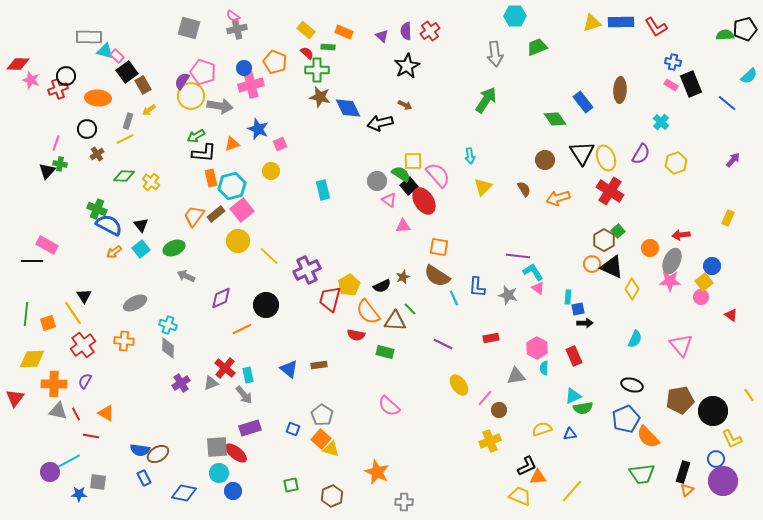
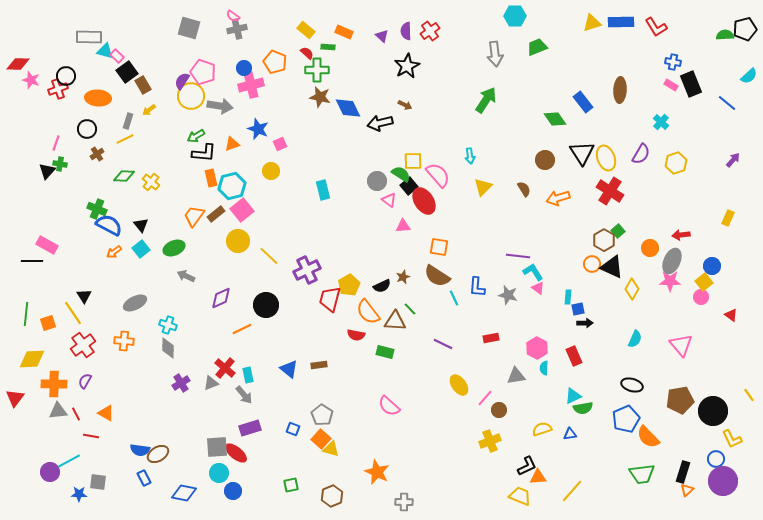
gray triangle at (58, 411): rotated 18 degrees counterclockwise
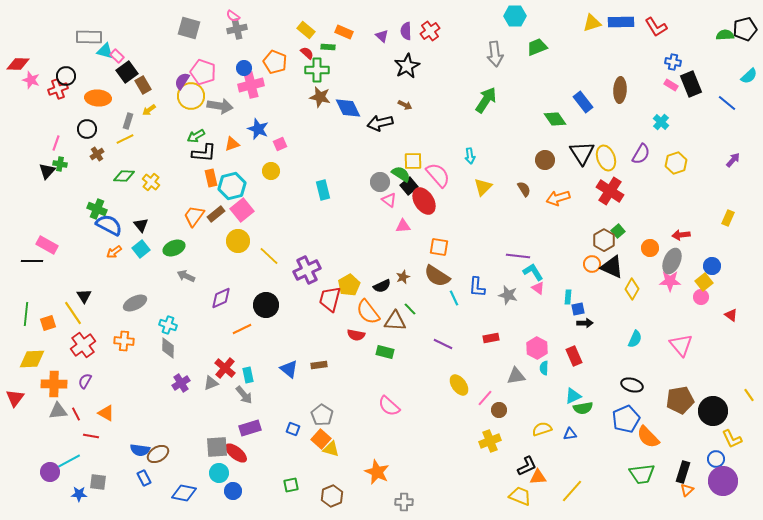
gray circle at (377, 181): moved 3 px right, 1 px down
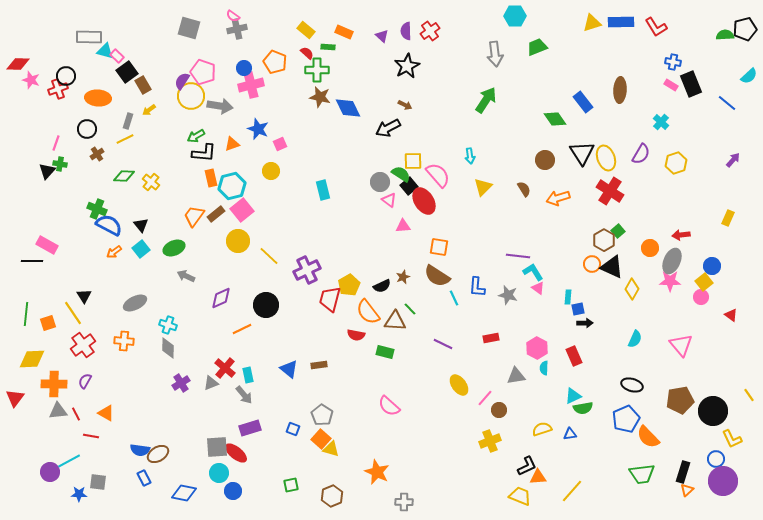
black arrow at (380, 123): moved 8 px right, 5 px down; rotated 15 degrees counterclockwise
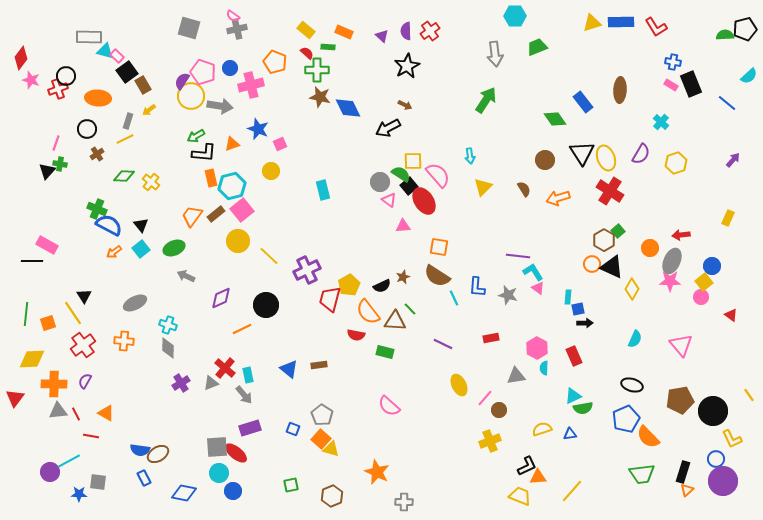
red diamond at (18, 64): moved 3 px right, 6 px up; rotated 55 degrees counterclockwise
blue circle at (244, 68): moved 14 px left
orange trapezoid at (194, 216): moved 2 px left
yellow ellipse at (459, 385): rotated 10 degrees clockwise
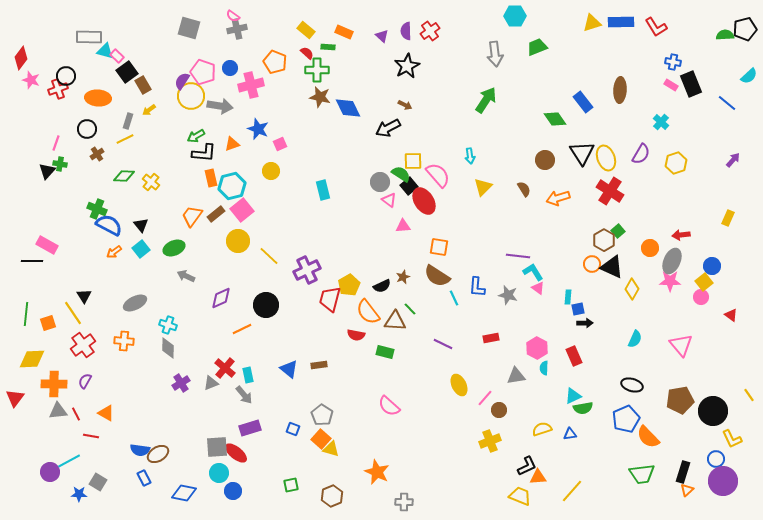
gray square at (98, 482): rotated 24 degrees clockwise
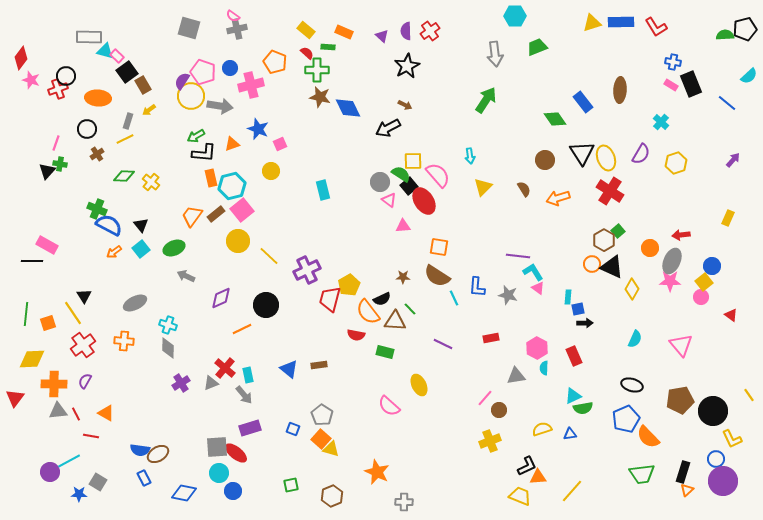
brown star at (403, 277): rotated 24 degrees clockwise
black semicircle at (382, 286): moved 13 px down
yellow ellipse at (459, 385): moved 40 px left
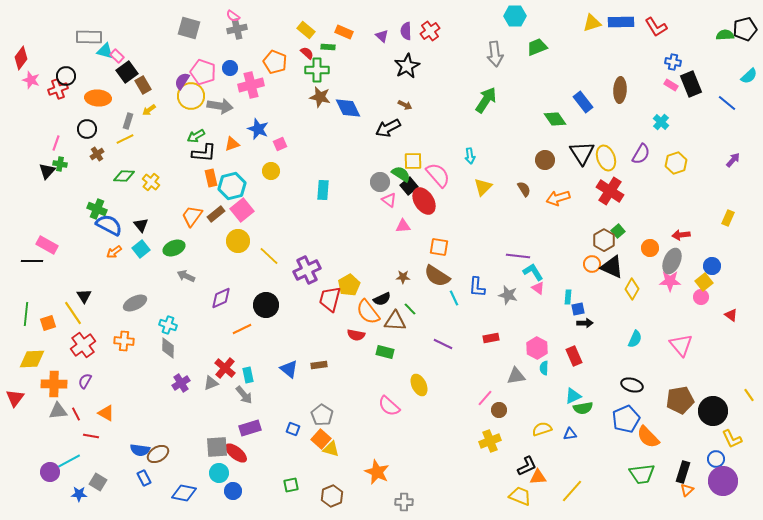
cyan rectangle at (323, 190): rotated 18 degrees clockwise
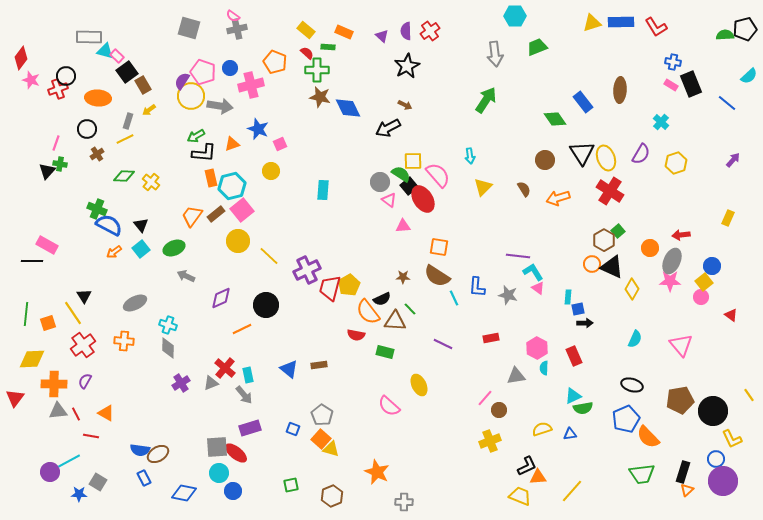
red ellipse at (424, 201): moved 1 px left, 2 px up
red trapezoid at (330, 299): moved 11 px up
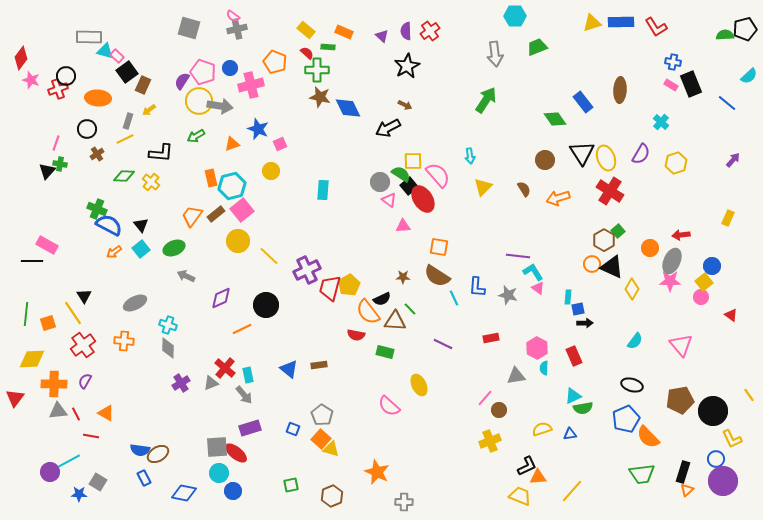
brown rectangle at (143, 85): rotated 54 degrees clockwise
yellow circle at (191, 96): moved 8 px right, 5 px down
black L-shape at (204, 153): moved 43 px left
cyan semicircle at (635, 339): moved 2 px down; rotated 12 degrees clockwise
